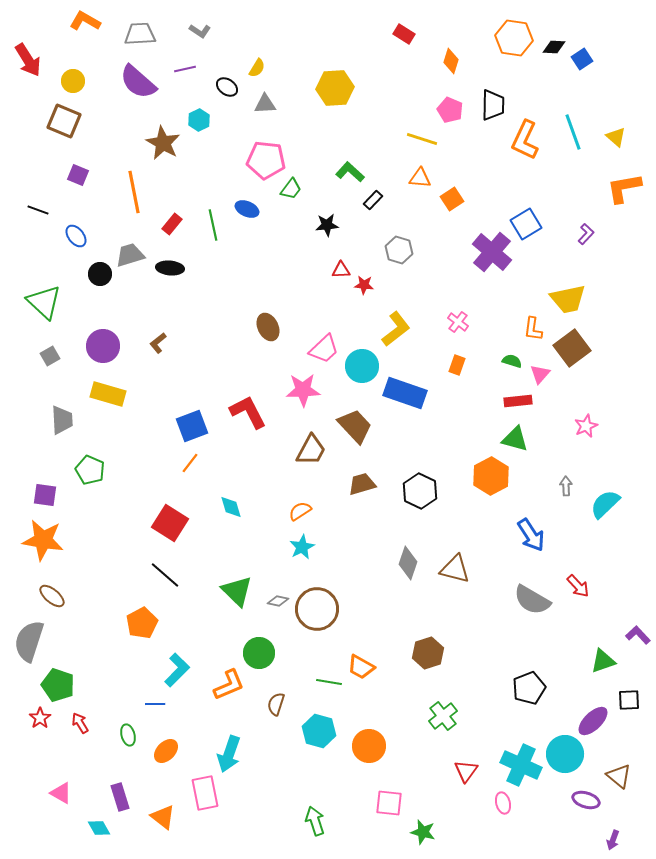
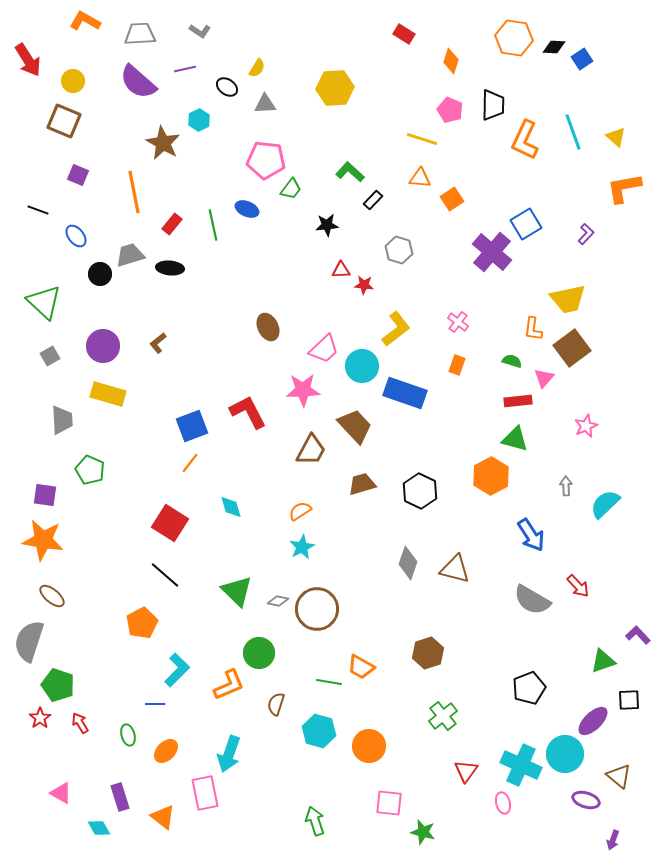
pink triangle at (540, 374): moved 4 px right, 4 px down
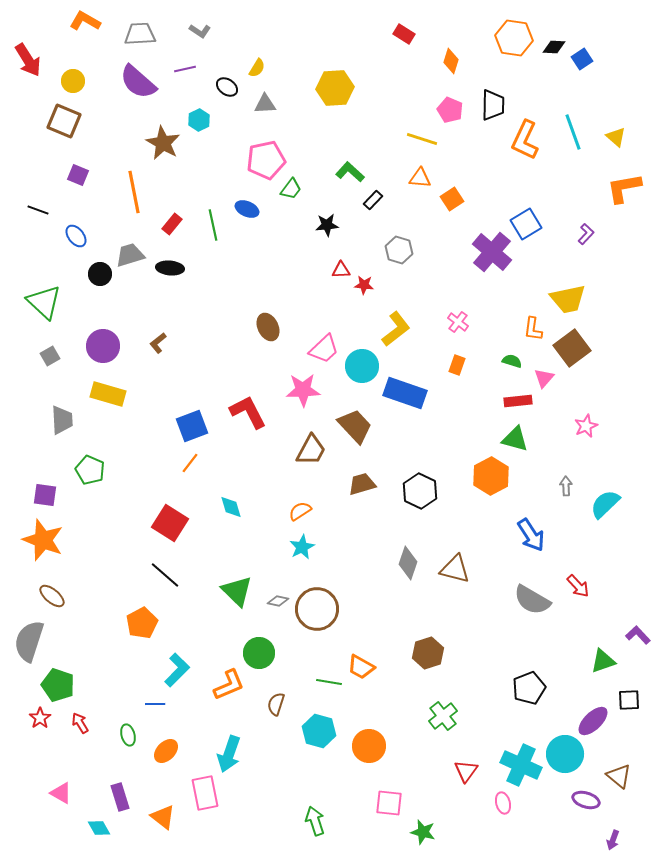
pink pentagon at (266, 160): rotated 18 degrees counterclockwise
orange star at (43, 540): rotated 12 degrees clockwise
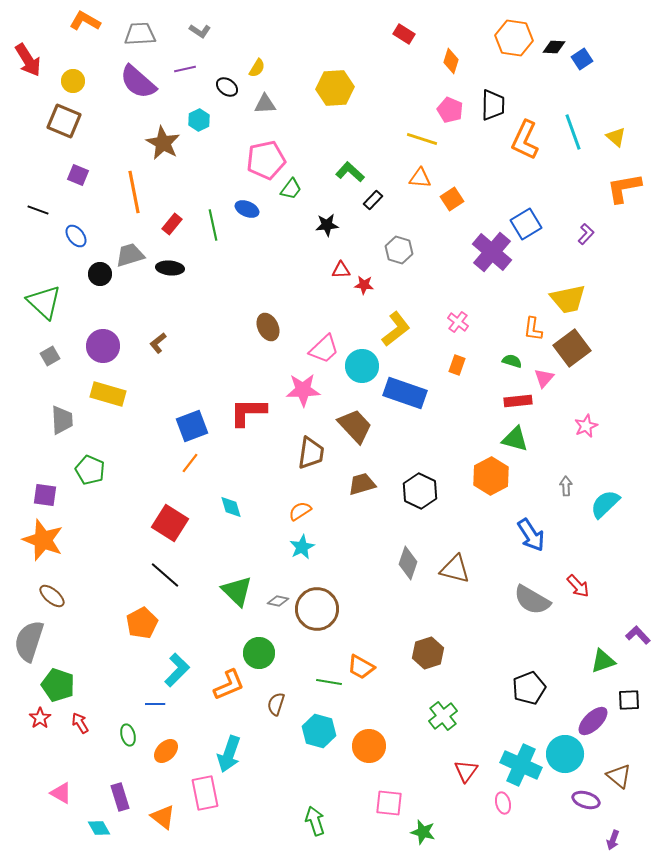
red L-shape at (248, 412): rotated 63 degrees counterclockwise
brown trapezoid at (311, 450): moved 3 px down; rotated 20 degrees counterclockwise
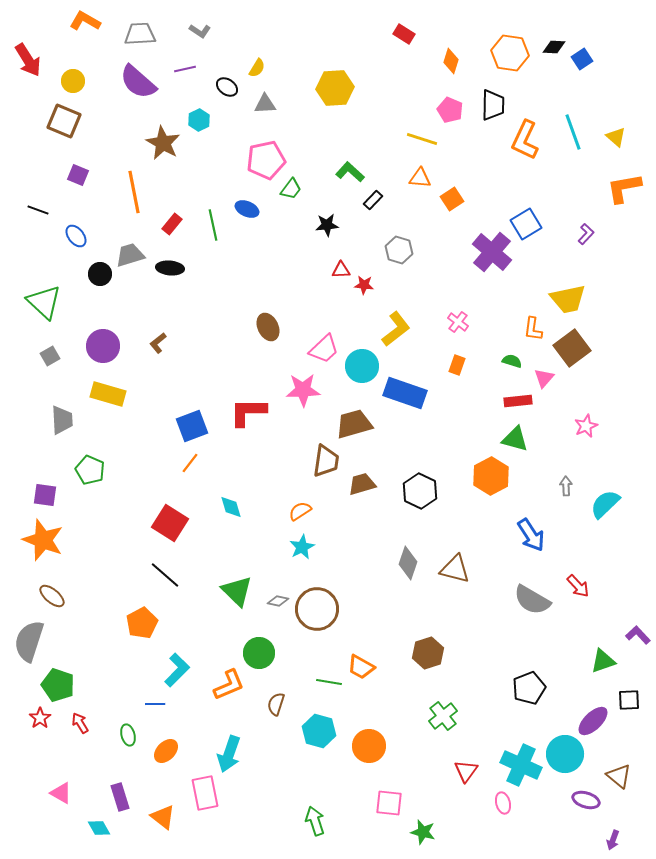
orange hexagon at (514, 38): moved 4 px left, 15 px down
brown trapezoid at (355, 426): moved 1 px left, 2 px up; rotated 63 degrees counterclockwise
brown trapezoid at (311, 453): moved 15 px right, 8 px down
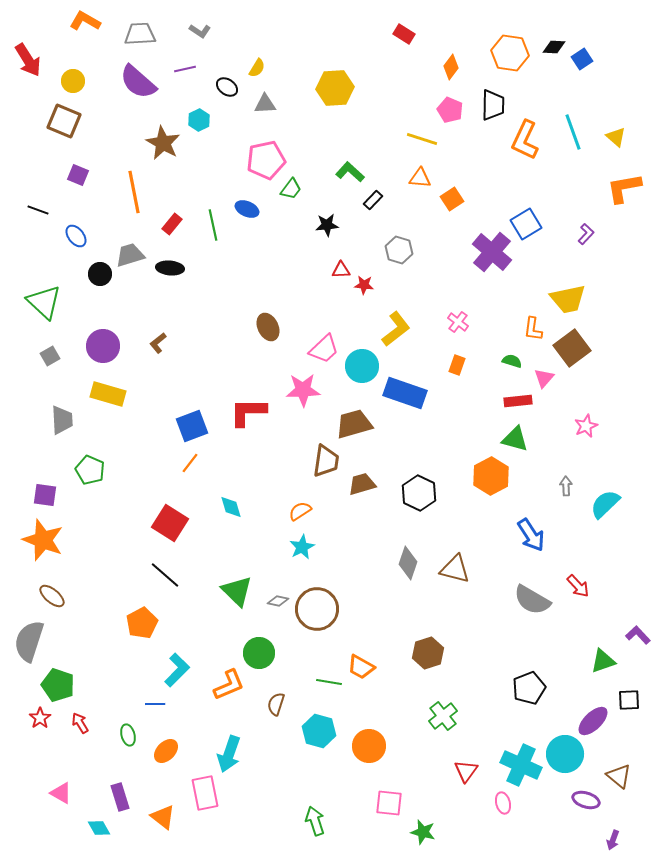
orange diamond at (451, 61): moved 6 px down; rotated 20 degrees clockwise
black hexagon at (420, 491): moved 1 px left, 2 px down
